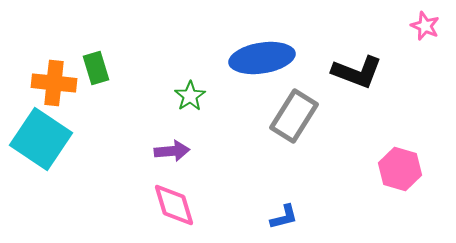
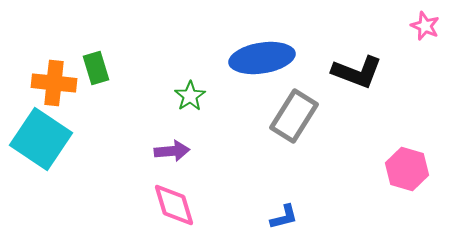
pink hexagon: moved 7 px right
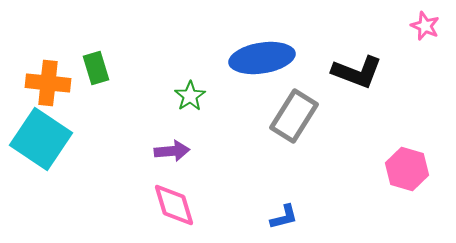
orange cross: moved 6 px left
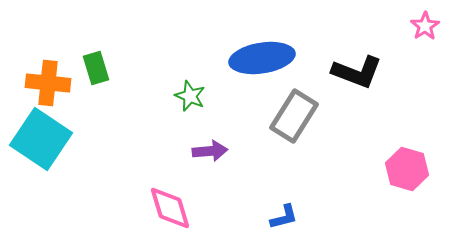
pink star: rotated 16 degrees clockwise
green star: rotated 16 degrees counterclockwise
purple arrow: moved 38 px right
pink diamond: moved 4 px left, 3 px down
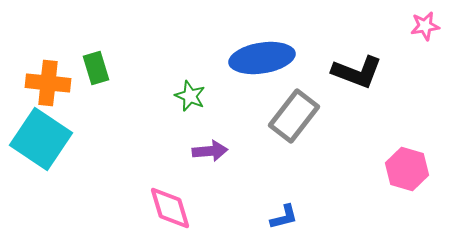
pink star: rotated 24 degrees clockwise
gray rectangle: rotated 6 degrees clockwise
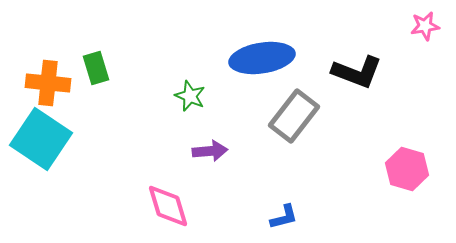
pink diamond: moved 2 px left, 2 px up
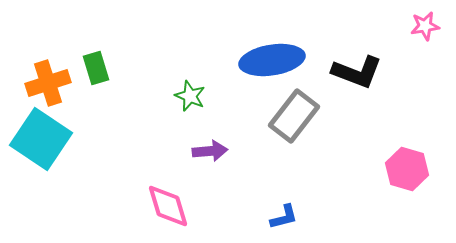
blue ellipse: moved 10 px right, 2 px down
orange cross: rotated 24 degrees counterclockwise
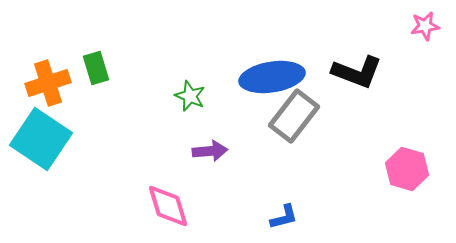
blue ellipse: moved 17 px down
